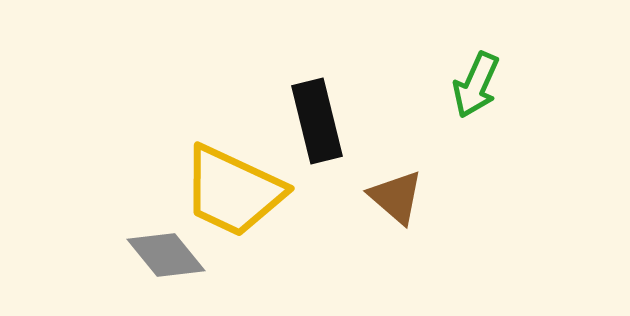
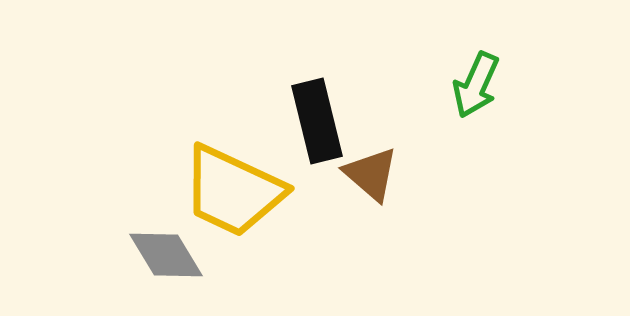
brown triangle: moved 25 px left, 23 px up
gray diamond: rotated 8 degrees clockwise
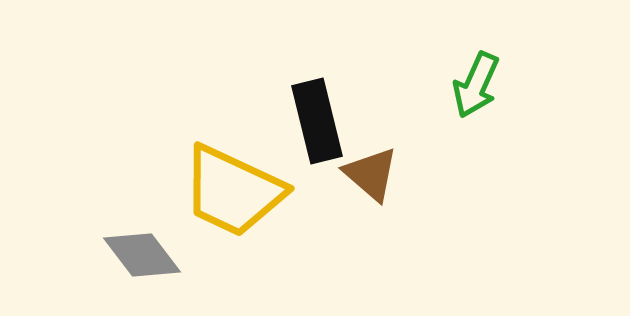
gray diamond: moved 24 px left; rotated 6 degrees counterclockwise
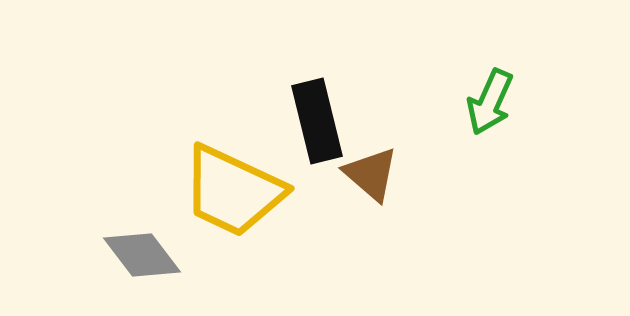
green arrow: moved 14 px right, 17 px down
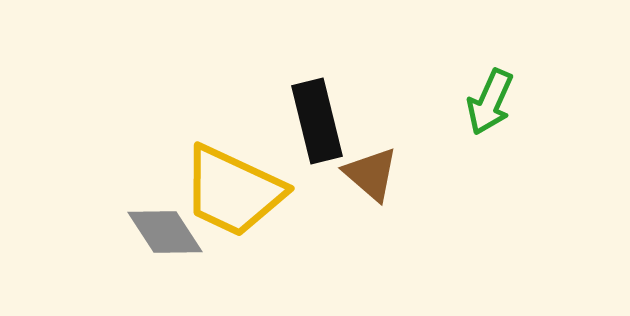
gray diamond: moved 23 px right, 23 px up; rotated 4 degrees clockwise
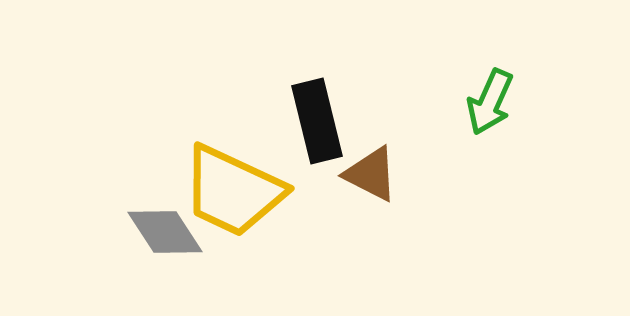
brown triangle: rotated 14 degrees counterclockwise
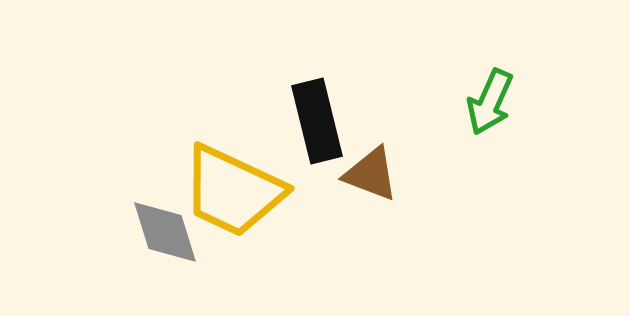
brown triangle: rotated 6 degrees counterclockwise
gray diamond: rotated 16 degrees clockwise
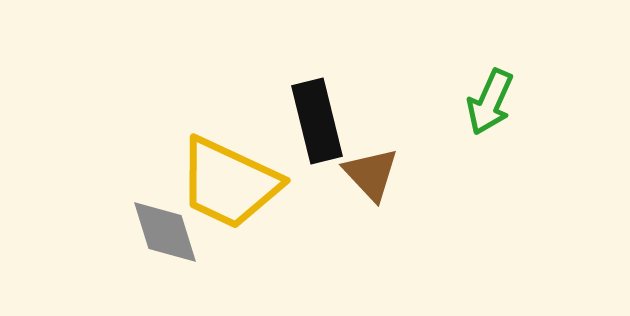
brown triangle: rotated 26 degrees clockwise
yellow trapezoid: moved 4 px left, 8 px up
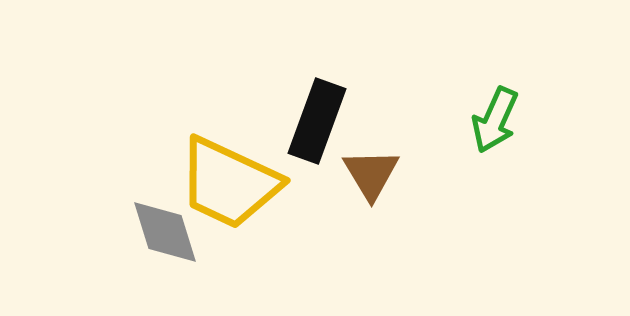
green arrow: moved 5 px right, 18 px down
black rectangle: rotated 34 degrees clockwise
brown triangle: rotated 12 degrees clockwise
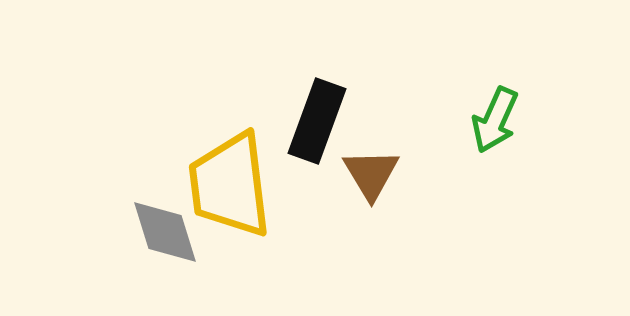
yellow trapezoid: moved 1 px right, 2 px down; rotated 58 degrees clockwise
